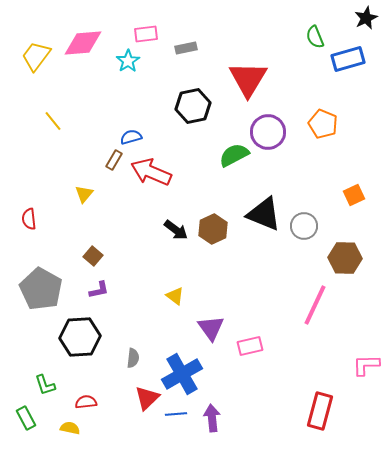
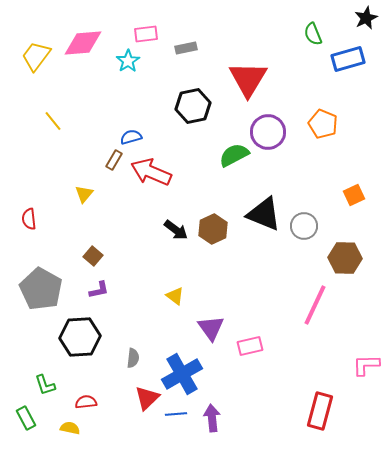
green semicircle at (315, 37): moved 2 px left, 3 px up
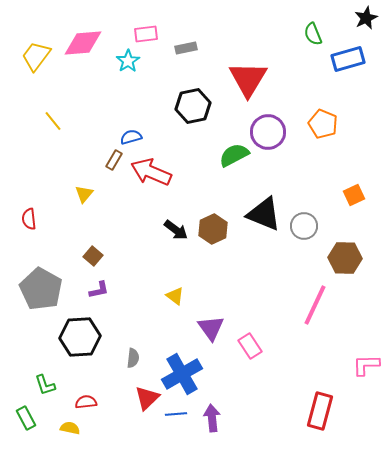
pink rectangle at (250, 346): rotated 70 degrees clockwise
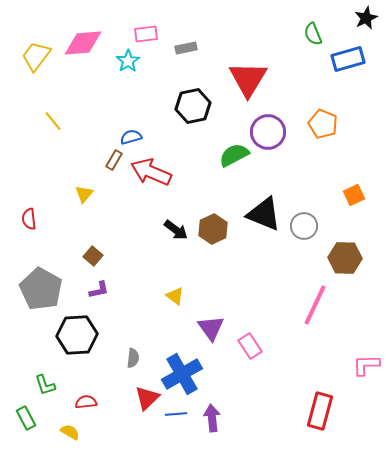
black hexagon at (80, 337): moved 3 px left, 2 px up
yellow semicircle at (70, 428): moved 4 px down; rotated 18 degrees clockwise
